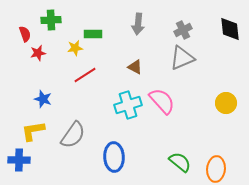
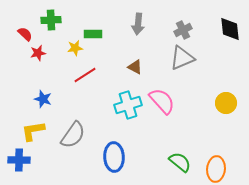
red semicircle: rotated 28 degrees counterclockwise
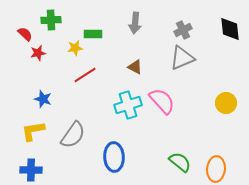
gray arrow: moved 3 px left, 1 px up
blue cross: moved 12 px right, 10 px down
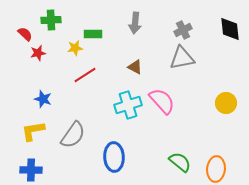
gray triangle: rotated 12 degrees clockwise
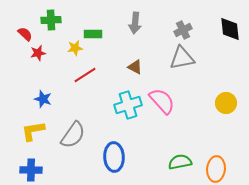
green semicircle: rotated 50 degrees counterclockwise
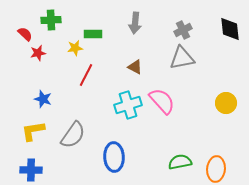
red line: moved 1 px right; rotated 30 degrees counterclockwise
